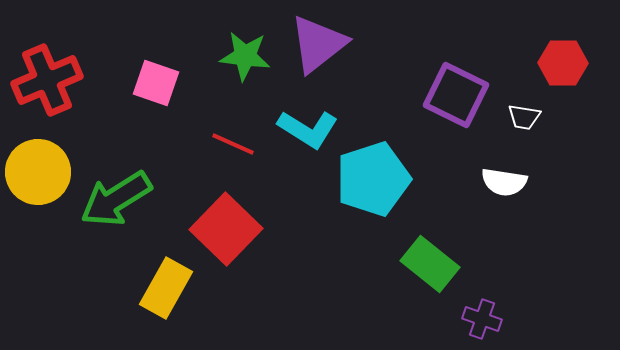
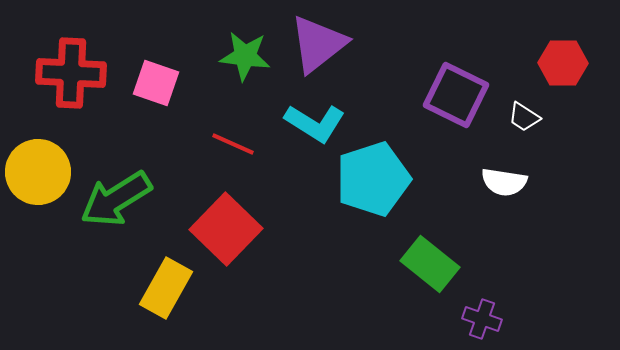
red cross: moved 24 px right, 7 px up; rotated 26 degrees clockwise
white trapezoid: rotated 24 degrees clockwise
cyan L-shape: moved 7 px right, 6 px up
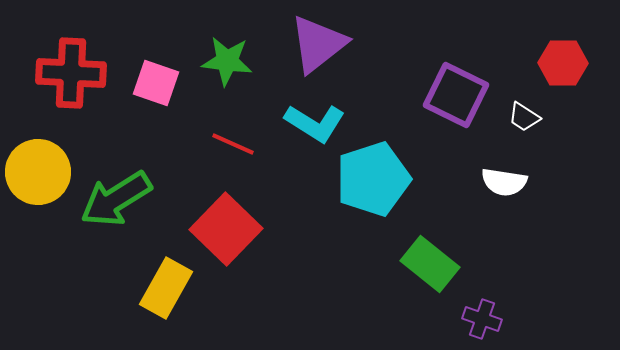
green star: moved 18 px left, 5 px down
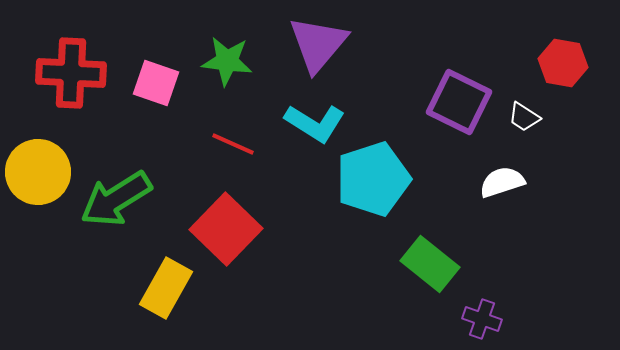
purple triangle: rotated 12 degrees counterclockwise
red hexagon: rotated 9 degrees clockwise
purple square: moved 3 px right, 7 px down
white semicircle: moved 2 px left; rotated 153 degrees clockwise
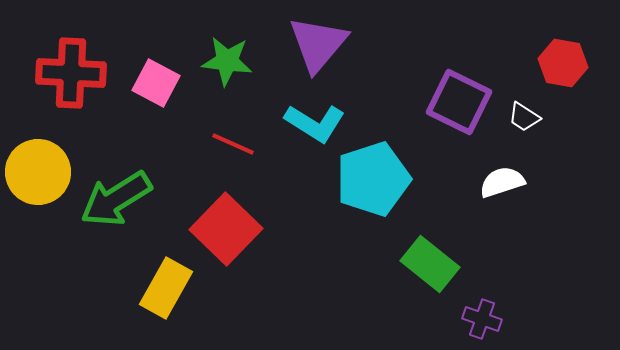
pink square: rotated 9 degrees clockwise
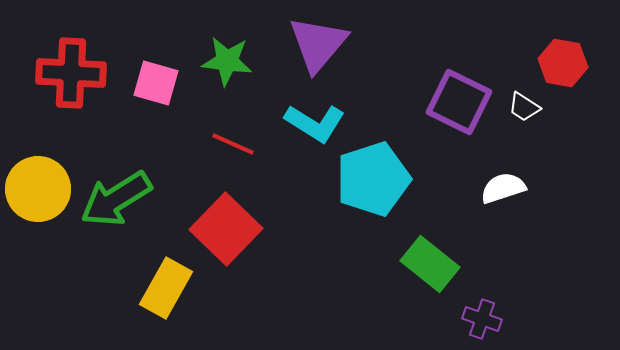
pink square: rotated 12 degrees counterclockwise
white trapezoid: moved 10 px up
yellow circle: moved 17 px down
white semicircle: moved 1 px right, 6 px down
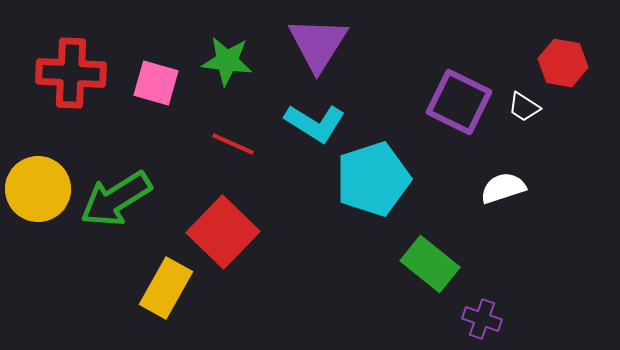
purple triangle: rotated 8 degrees counterclockwise
red square: moved 3 px left, 3 px down
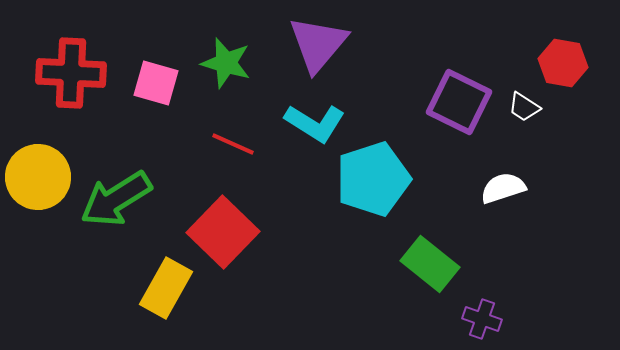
purple triangle: rotated 8 degrees clockwise
green star: moved 1 px left, 2 px down; rotated 9 degrees clockwise
yellow circle: moved 12 px up
